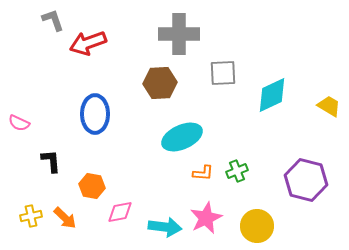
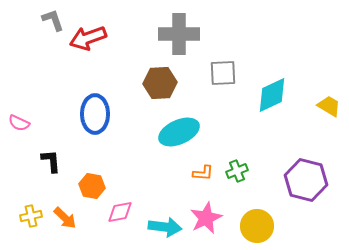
red arrow: moved 5 px up
cyan ellipse: moved 3 px left, 5 px up
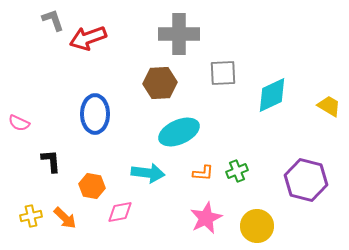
cyan arrow: moved 17 px left, 54 px up
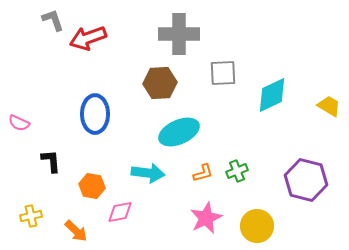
orange L-shape: rotated 20 degrees counterclockwise
orange arrow: moved 11 px right, 13 px down
